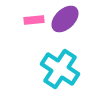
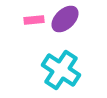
cyan cross: moved 1 px right, 1 px down
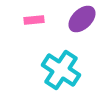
purple ellipse: moved 17 px right
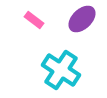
pink rectangle: rotated 42 degrees clockwise
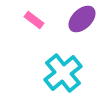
cyan cross: moved 2 px right, 3 px down; rotated 18 degrees clockwise
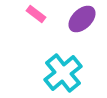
pink rectangle: moved 2 px right, 6 px up
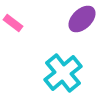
pink rectangle: moved 23 px left, 9 px down
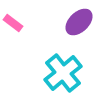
purple ellipse: moved 3 px left, 3 px down
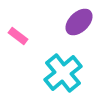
pink rectangle: moved 5 px right, 13 px down
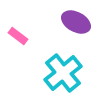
purple ellipse: moved 3 px left; rotated 72 degrees clockwise
